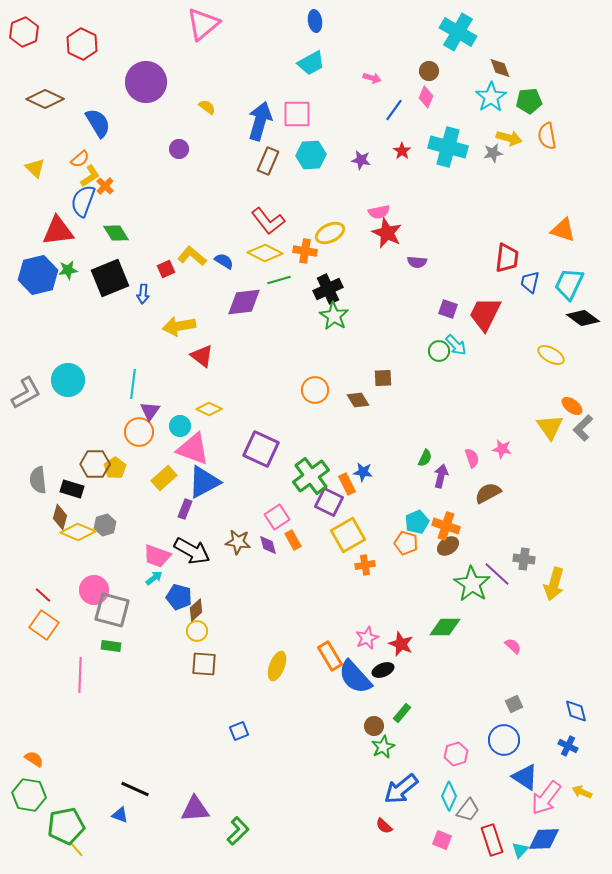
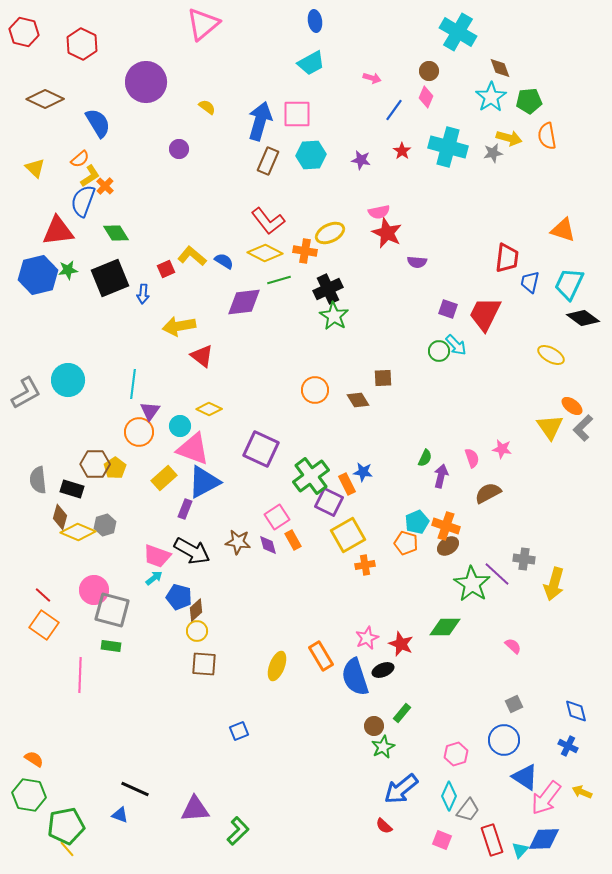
red hexagon at (24, 32): rotated 24 degrees counterclockwise
orange rectangle at (330, 656): moved 9 px left
blue semicircle at (355, 677): rotated 24 degrees clockwise
yellow line at (76, 849): moved 9 px left
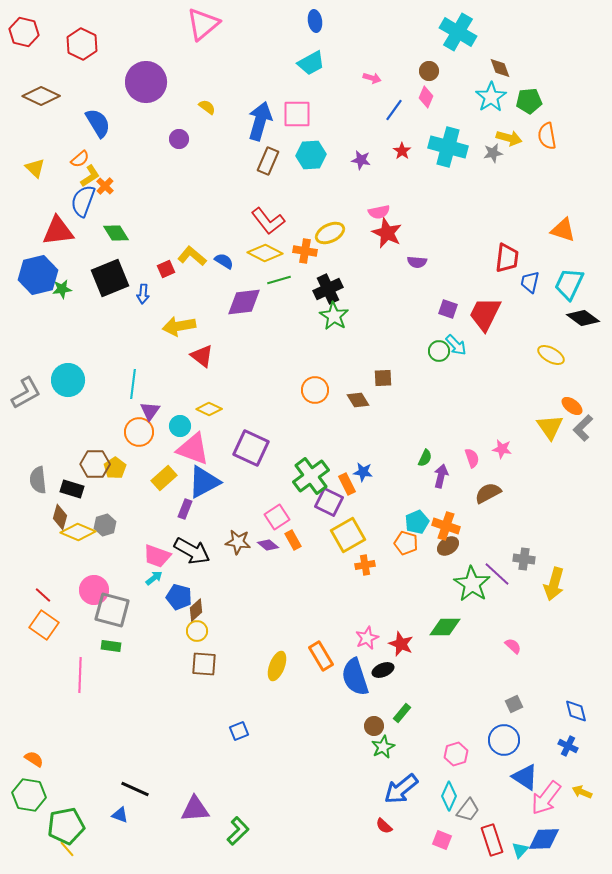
brown diamond at (45, 99): moved 4 px left, 3 px up
purple circle at (179, 149): moved 10 px up
green star at (68, 270): moved 6 px left, 19 px down
purple square at (261, 449): moved 10 px left, 1 px up
purple diamond at (268, 545): rotated 35 degrees counterclockwise
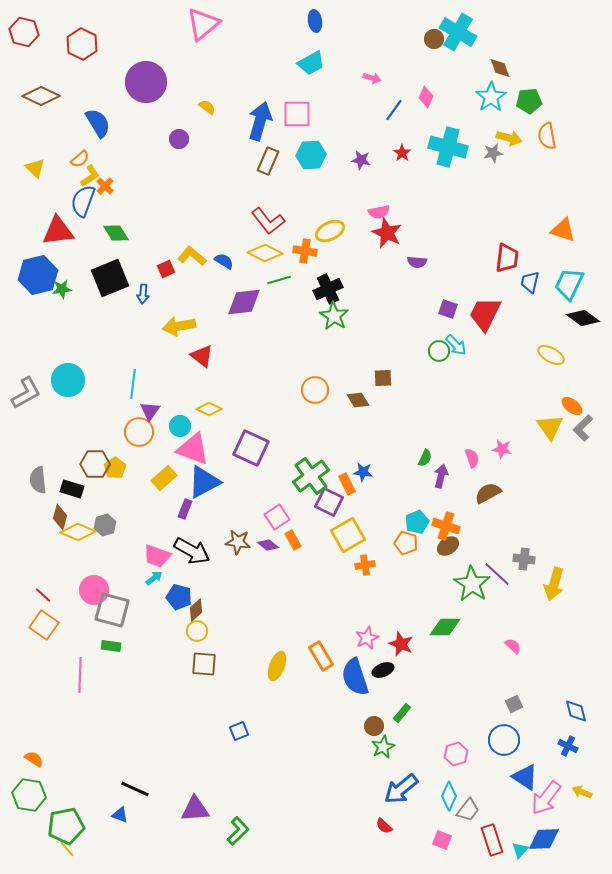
brown circle at (429, 71): moved 5 px right, 32 px up
red star at (402, 151): moved 2 px down
yellow ellipse at (330, 233): moved 2 px up
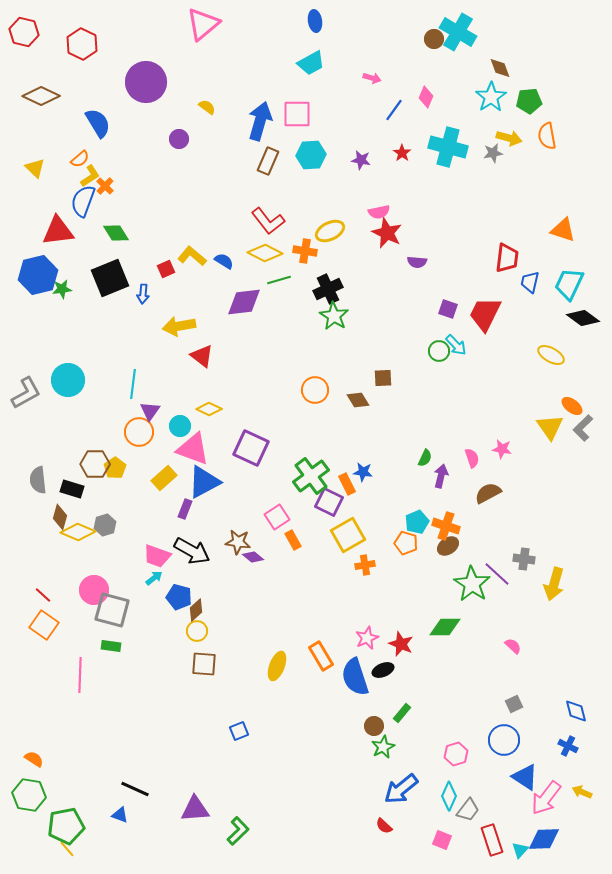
purple diamond at (268, 545): moved 15 px left, 12 px down
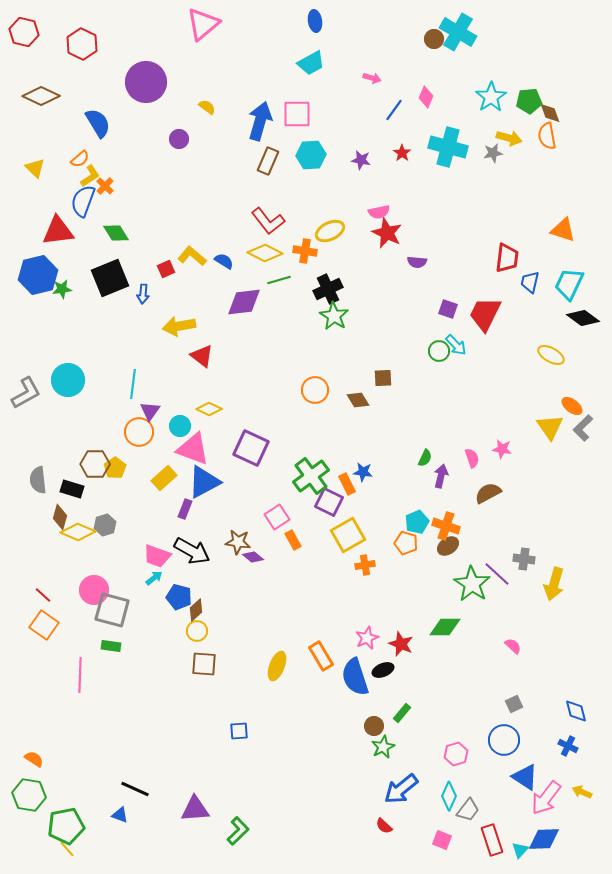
brown diamond at (500, 68): moved 50 px right, 45 px down
blue square at (239, 731): rotated 18 degrees clockwise
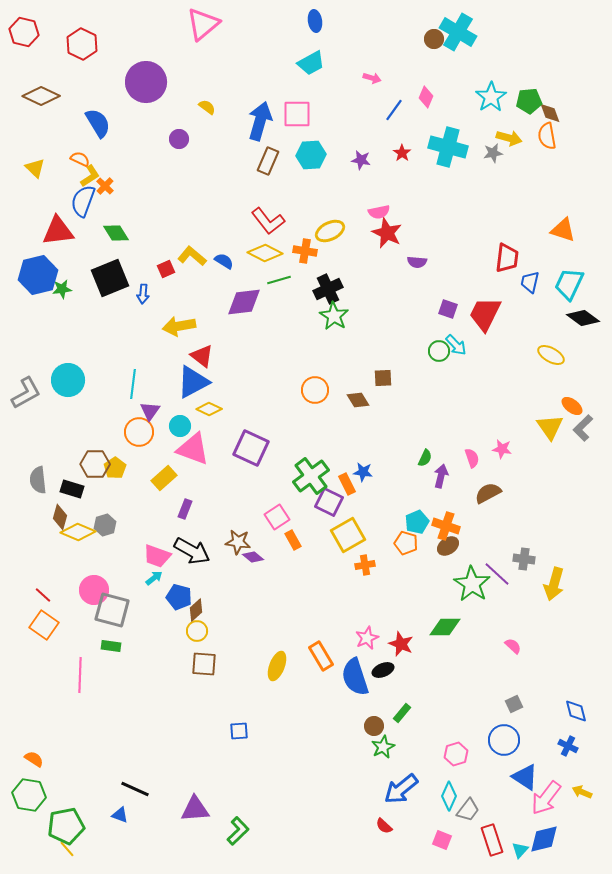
orange semicircle at (80, 159): rotated 114 degrees counterclockwise
blue triangle at (204, 482): moved 11 px left, 100 px up
blue diamond at (544, 839): rotated 12 degrees counterclockwise
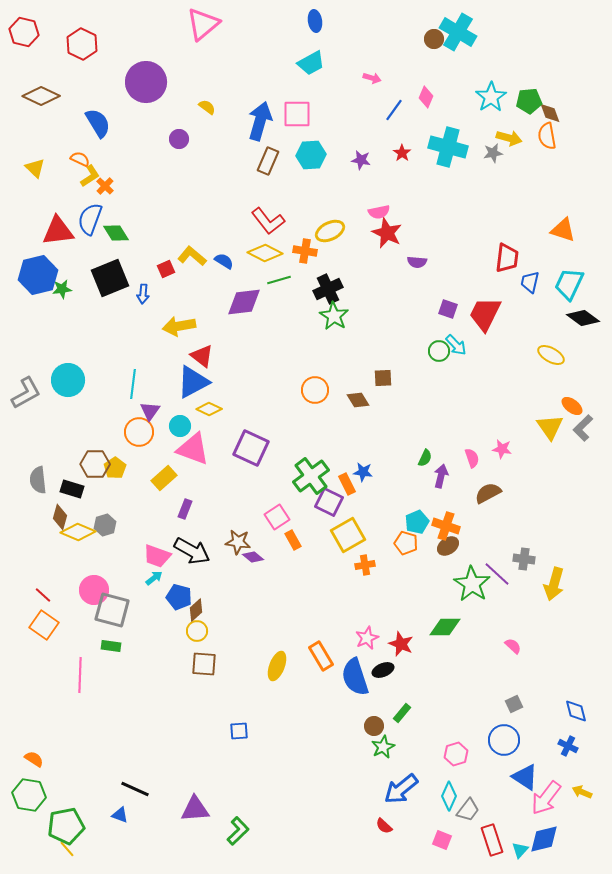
blue semicircle at (83, 201): moved 7 px right, 18 px down
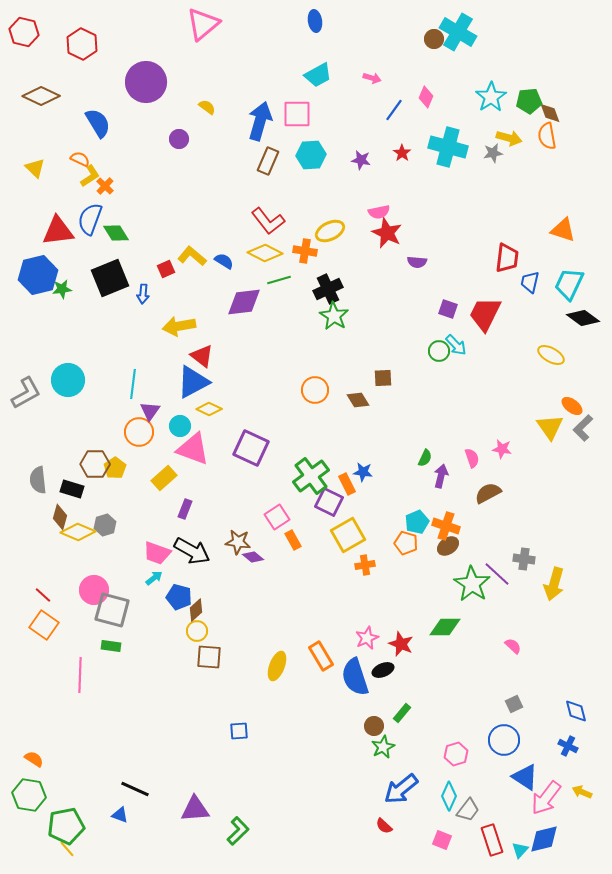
cyan trapezoid at (311, 63): moved 7 px right, 12 px down
pink trapezoid at (157, 556): moved 3 px up
brown square at (204, 664): moved 5 px right, 7 px up
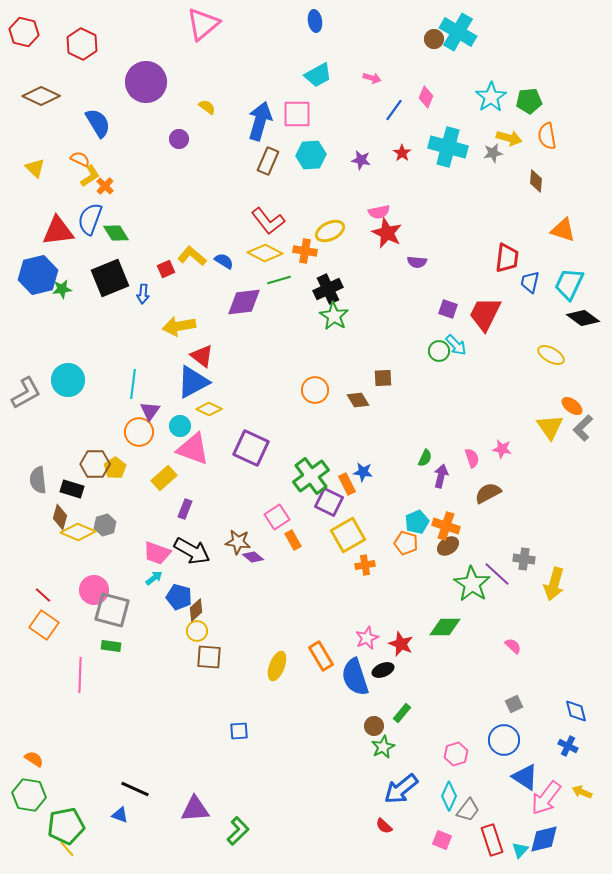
brown diamond at (550, 113): moved 14 px left, 68 px down; rotated 25 degrees clockwise
